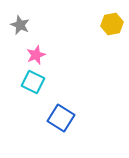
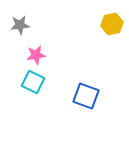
gray star: rotated 30 degrees counterclockwise
pink star: rotated 12 degrees clockwise
blue square: moved 25 px right, 22 px up; rotated 12 degrees counterclockwise
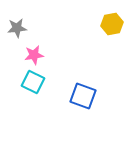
gray star: moved 3 px left, 3 px down
pink star: moved 2 px left
blue square: moved 3 px left
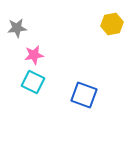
blue square: moved 1 px right, 1 px up
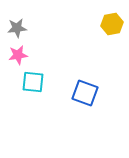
pink star: moved 16 px left
cyan square: rotated 20 degrees counterclockwise
blue square: moved 1 px right, 2 px up
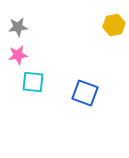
yellow hexagon: moved 2 px right, 1 px down
gray star: moved 1 px right, 1 px up
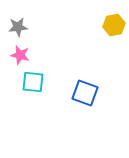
pink star: moved 2 px right; rotated 24 degrees clockwise
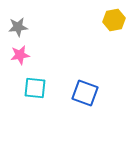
yellow hexagon: moved 5 px up
pink star: rotated 24 degrees counterclockwise
cyan square: moved 2 px right, 6 px down
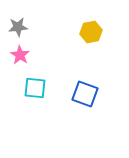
yellow hexagon: moved 23 px left, 12 px down
pink star: rotated 30 degrees counterclockwise
blue square: moved 1 px down
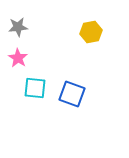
pink star: moved 2 px left, 3 px down
blue square: moved 13 px left
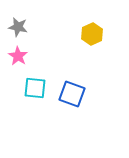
gray star: rotated 18 degrees clockwise
yellow hexagon: moved 1 px right, 2 px down; rotated 15 degrees counterclockwise
pink star: moved 2 px up
